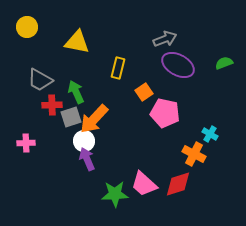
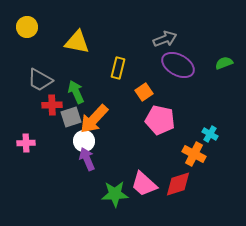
pink pentagon: moved 5 px left, 7 px down
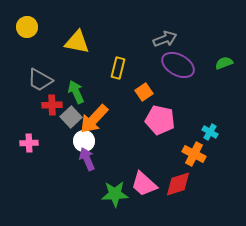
gray square: rotated 25 degrees counterclockwise
cyan cross: moved 2 px up
pink cross: moved 3 px right
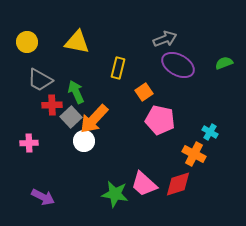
yellow circle: moved 15 px down
purple arrow: moved 44 px left, 38 px down; rotated 140 degrees clockwise
green star: rotated 12 degrees clockwise
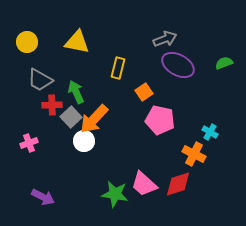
pink cross: rotated 18 degrees counterclockwise
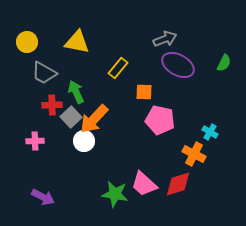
green semicircle: rotated 138 degrees clockwise
yellow rectangle: rotated 25 degrees clockwise
gray trapezoid: moved 4 px right, 7 px up
orange square: rotated 36 degrees clockwise
pink cross: moved 6 px right, 2 px up; rotated 18 degrees clockwise
